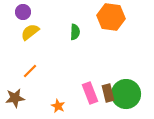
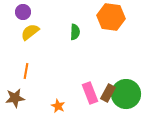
orange line: moved 4 px left; rotated 35 degrees counterclockwise
brown rectangle: rotated 42 degrees clockwise
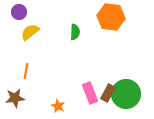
purple circle: moved 4 px left
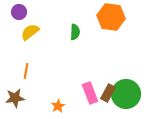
orange star: rotated 16 degrees clockwise
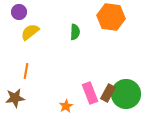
orange star: moved 8 px right
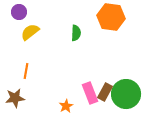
green semicircle: moved 1 px right, 1 px down
brown rectangle: moved 3 px left, 1 px up
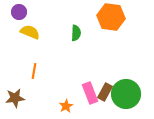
yellow semicircle: rotated 60 degrees clockwise
orange line: moved 8 px right
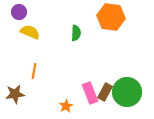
green circle: moved 1 px right, 2 px up
brown star: moved 4 px up
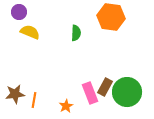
orange line: moved 29 px down
brown rectangle: moved 5 px up
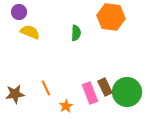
brown rectangle: rotated 54 degrees counterclockwise
orange line: moved 12 px right, 12 px up; rotated 35 degrees counterclockwise
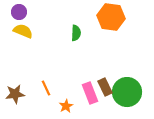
yellow semicircle: moved 7 px left, 1 px up
